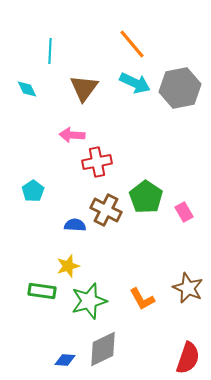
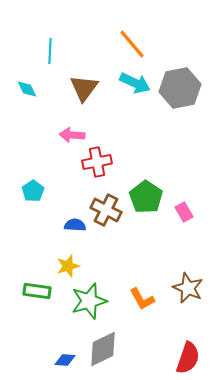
green rectangle: moved 5 px left
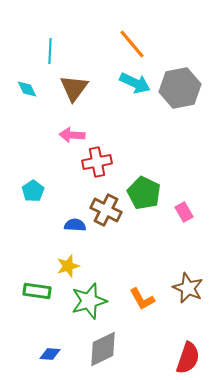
brown triangle: moved 10 px left
green pentagon: moved 2 px left, 4 px up; rotated 8 degrees counterclockwise
blue diamond: moved 15 px left, 6 px up
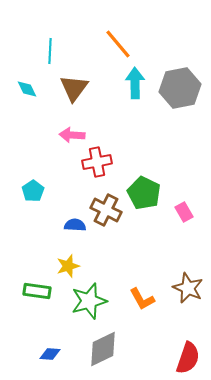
orange line: moved 14 px left
cyan arrow: rotated 116 degrees counterclockwise
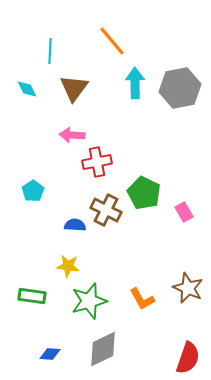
orange line: moved 6 px left, 3 px up
yellow star: rotated 25 degrees clockwise
green rectangle: moved 5 px left, 5 px down
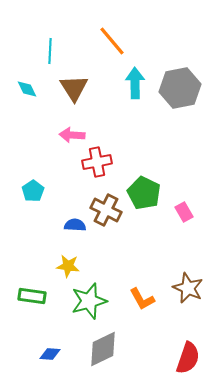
brown triangle: rotated 8 degrees counterclockwise
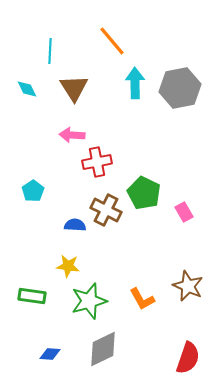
brown star: moved 2 px up
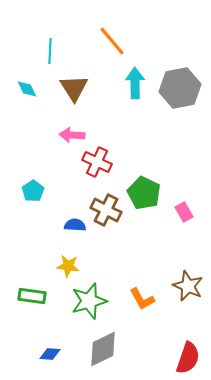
red cross: rotated 36 degrees clockwise
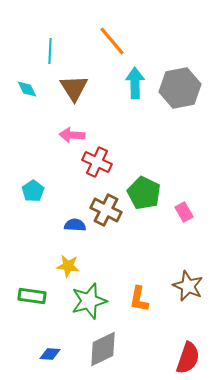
orange L-shape: moved 3 px left; rotated 40 degrees clockwise
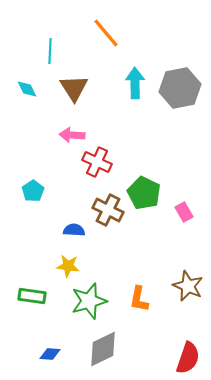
orange line: moved 6 px left, 8 px up
brown cross: moved 2 px right
blue semicircle: moved 1 px left, 5 px down
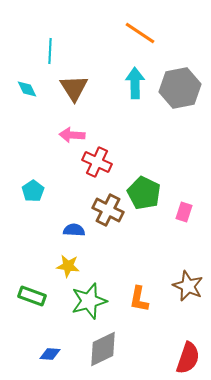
orange line: moved 34 px right; rotated 16 degrees counterclockwise
pink rectangle: rotated 48 degrees clockwise
green rectangle: rotated 12 degrees clockwise
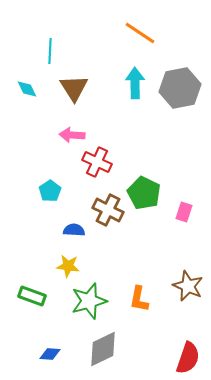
cyan pentagon: moved 17 px right
